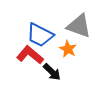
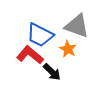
gray triangle: moved 2 px left
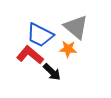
gray triangle: moved 1 px left, 1 px down; rotated 20 degrees clockwise
orange star: rotated 24 degrees counterclockwise
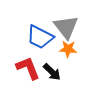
gray triangle: moved 10 px left; rotated 12 degrees clockwise
blue trapezoid: moved 2 px down
red L-shape: moved 2 px left, 13 px down; rotated 28 degrees clockwise
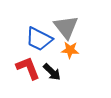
blue trapezoid: moved 1 px left, 2 px down
orange star: moved 2 px right, 1 px down
